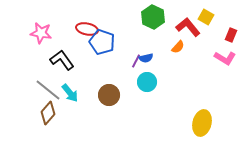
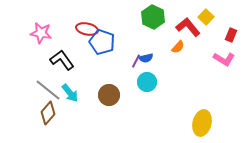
yellow square: rotated 14 degrees clockwise
pink L-shape: moved 1 px left, 1 px down
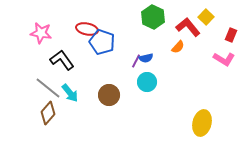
gray line: moved 2 px up
